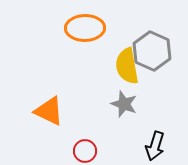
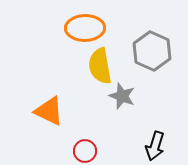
yellow semicircle: moved 27 px left
gray star: moved 2 px left, 8 px up
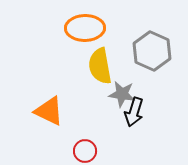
gray star: moved 2 px up; rotated 12 degrees counterclockwise
black arrow: moved 21 px left, 34 px up
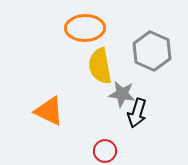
black arrow: moved 3 px right, 1 px down
red circle: moved 20 px right
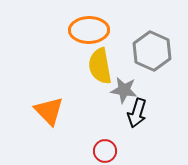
orange ellipse: moved 4 px right, 2 px down
gray star: moved 2 px right, 4 px up
orange triangle: rotated 20 degrees clockwise
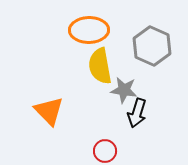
gray hexagon: moved 5 px up
